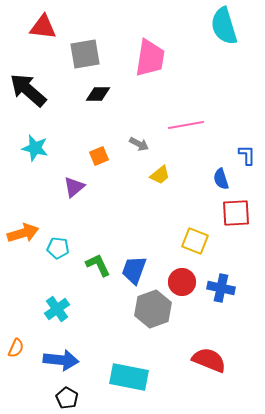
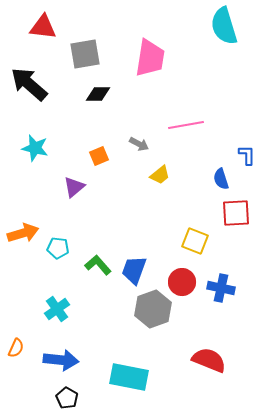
black arrow: moved 1 px right, 6 px up
green L-shape: rotated 16 degrees counterclockwise
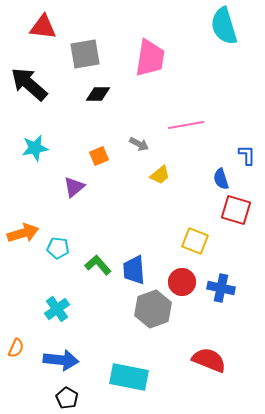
cyan star: rotated 24 degrees counterclockwise
red square: moved 3 px up; rotated 20 degrees clockwise
blue trapezoid: rotated 24 degrees counterclockwise
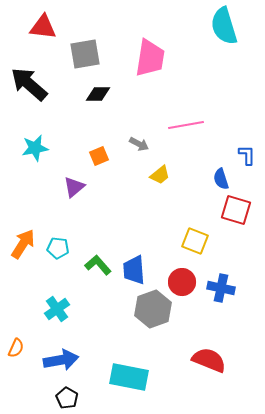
orange arrow: moved 11 px down; rotated 40 degrees counterclockwise
blue arrow: rotated 16 degrees counterclockwise
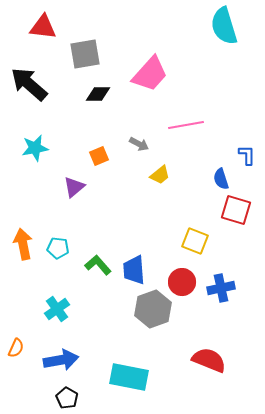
pink trapezoid: moved 16 px down; rotated 33 degrees clockwise
orange arrow: rotated 44 degrees counterclockwise
blue cross: rotated 24 degrees counterclockwise
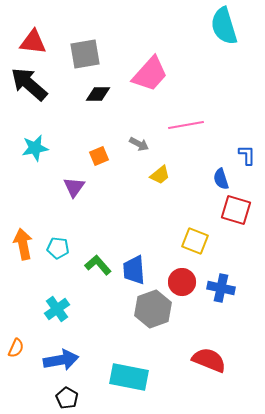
red triangle: moved 10 px left, 15 px down
purple triangle: rotated 15 degrees counterclockwise
blue cross: rotated 24 degrees clockwise
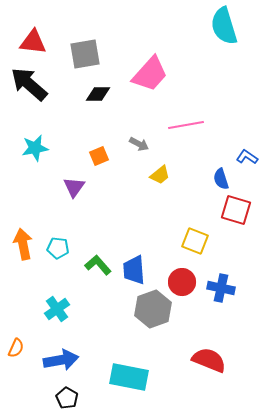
blue L-shape: moved 2 px down; rotated 55 degrees counterclockwise
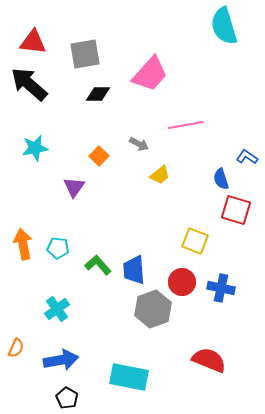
orange square: rotated 24 degrees counterclockwise
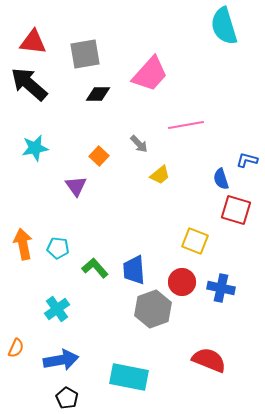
gray arrow: rotated 18 degrees clockwise
blue L-shape: moved 3 px down; rotated 20 degrees counterclockwise
purple triangle: moved 2 px right, 1 px up; rotated 10 degrees counterclockwise
green L-shape: moved 3 px left, 3 px down
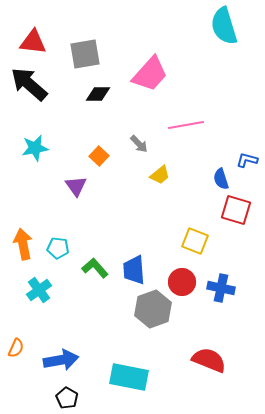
cyan cross: moved 18 px left, 19 px up
